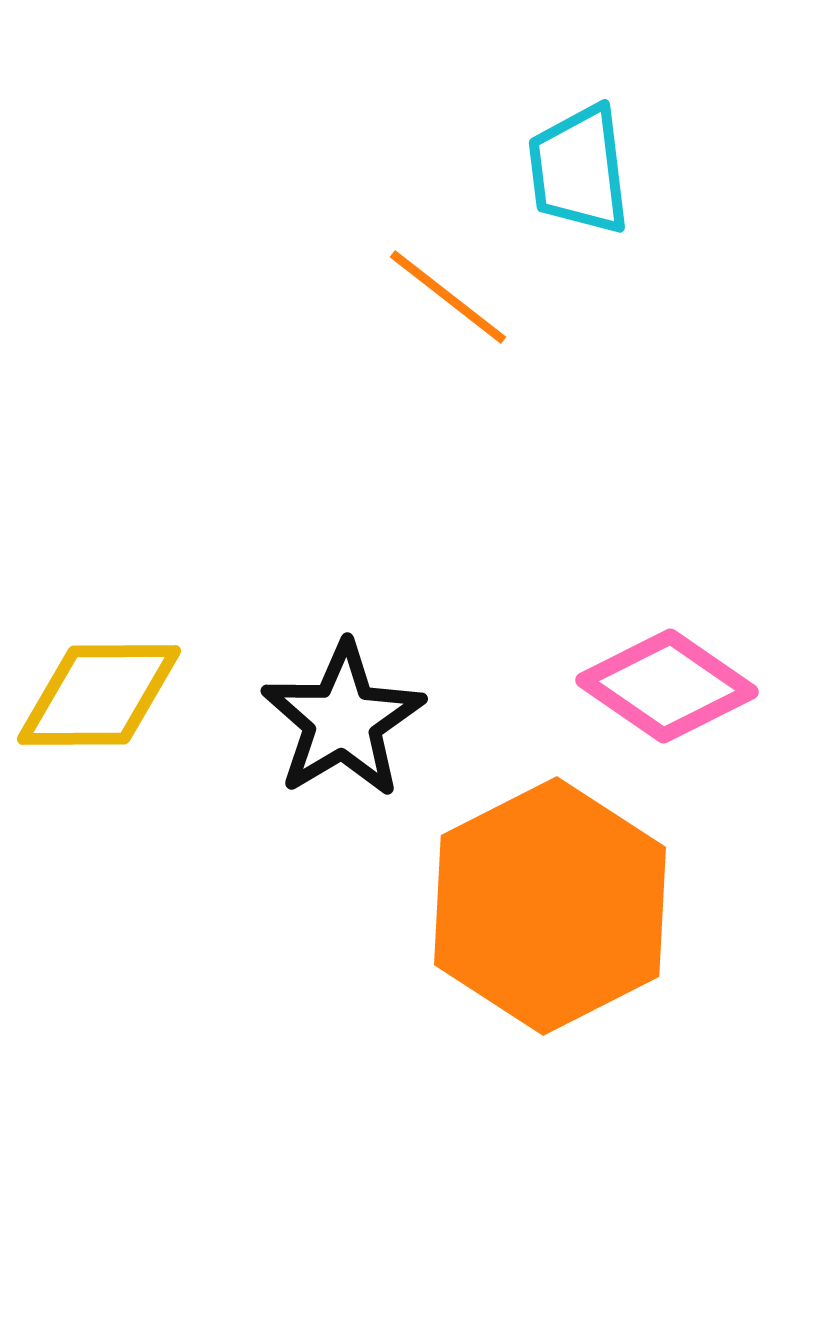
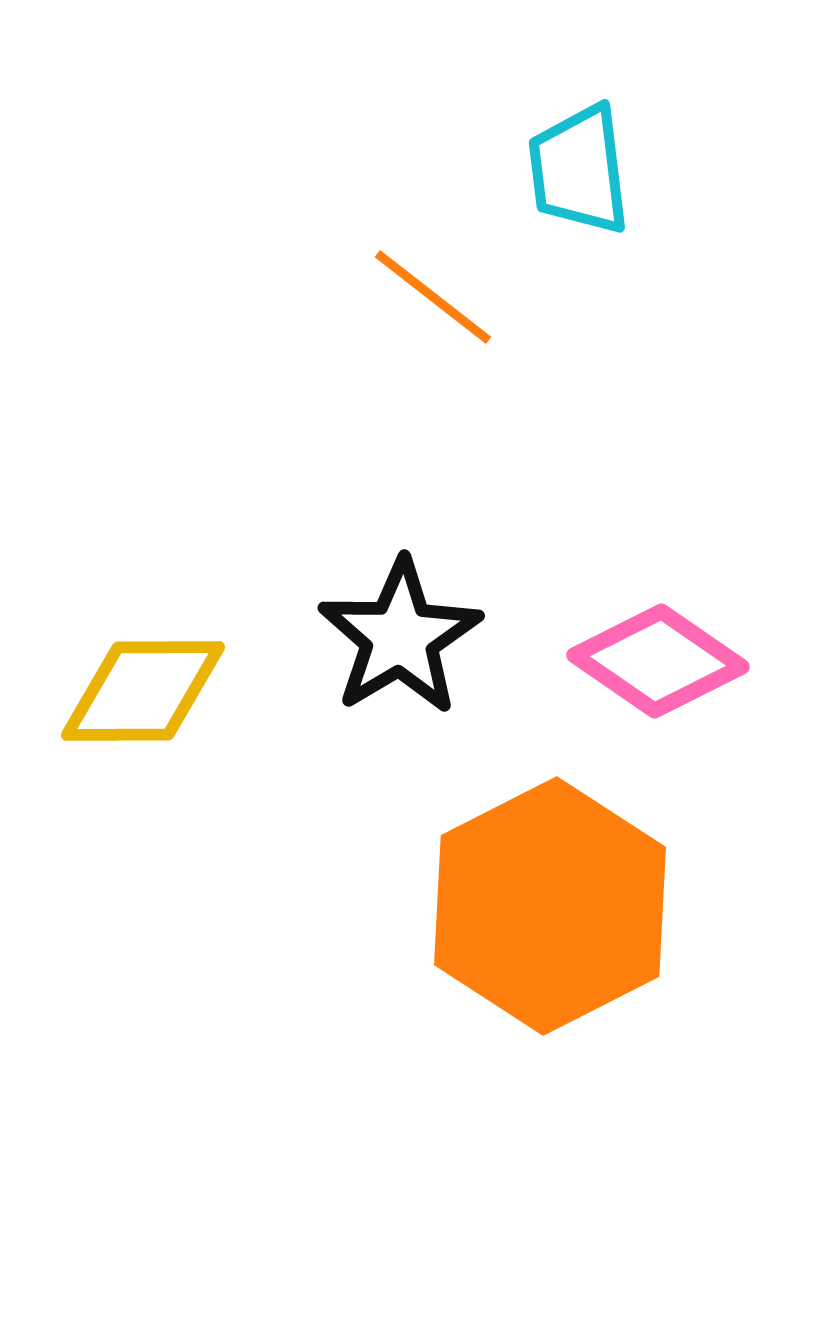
orange line: moved 15 px left
pink diamond: moved 9 px left, 25 px up
yellow diamond: moved 44 px right, 4 px up
black star: moved 57 px right, 83 px up
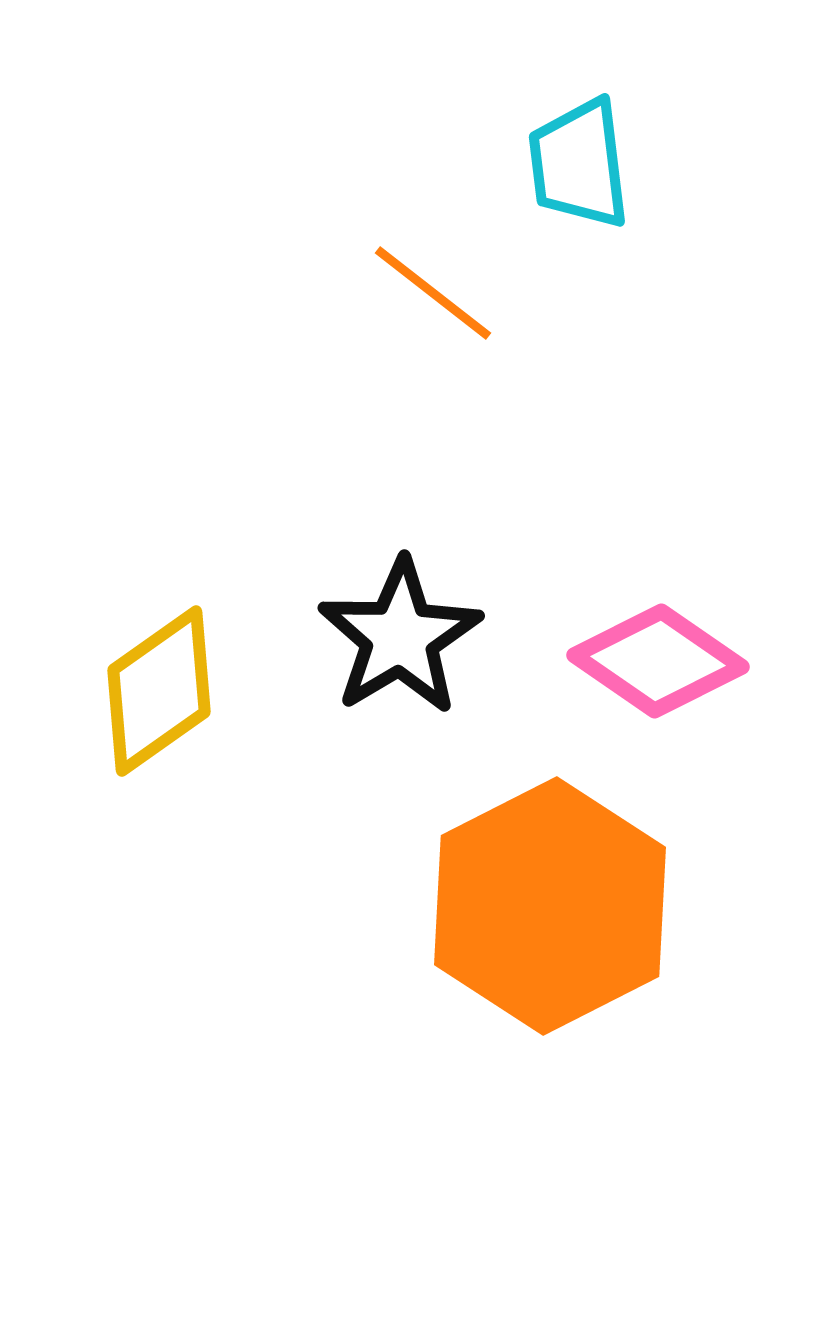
cyan trapezoid: moved 6 px up
orange line: moved 4 px up
yellow diamond: moved 16 px right; rotated 35 degrees counterclockwise
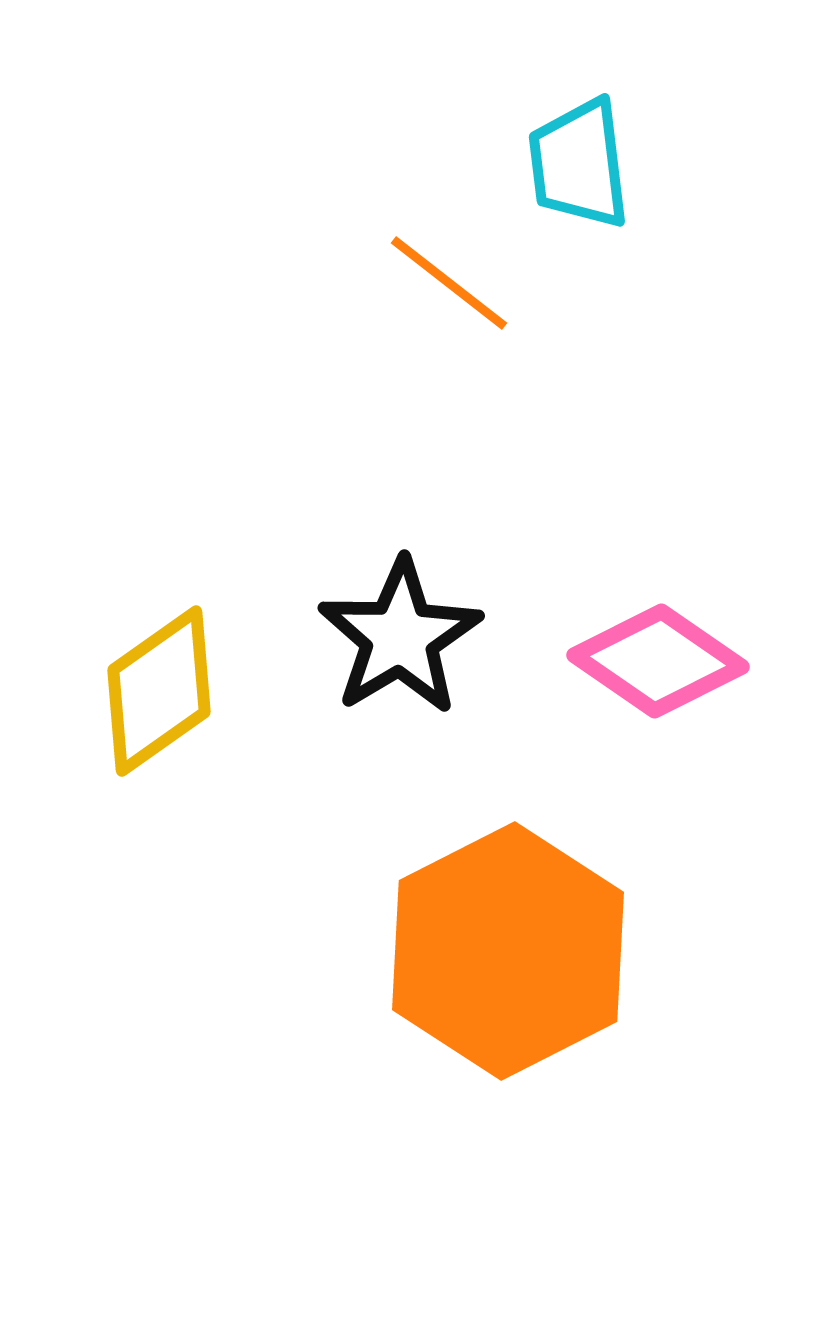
orange line: moved 16 px right, 10 px up
orange hexagon: moved 42 px left, 45 px down
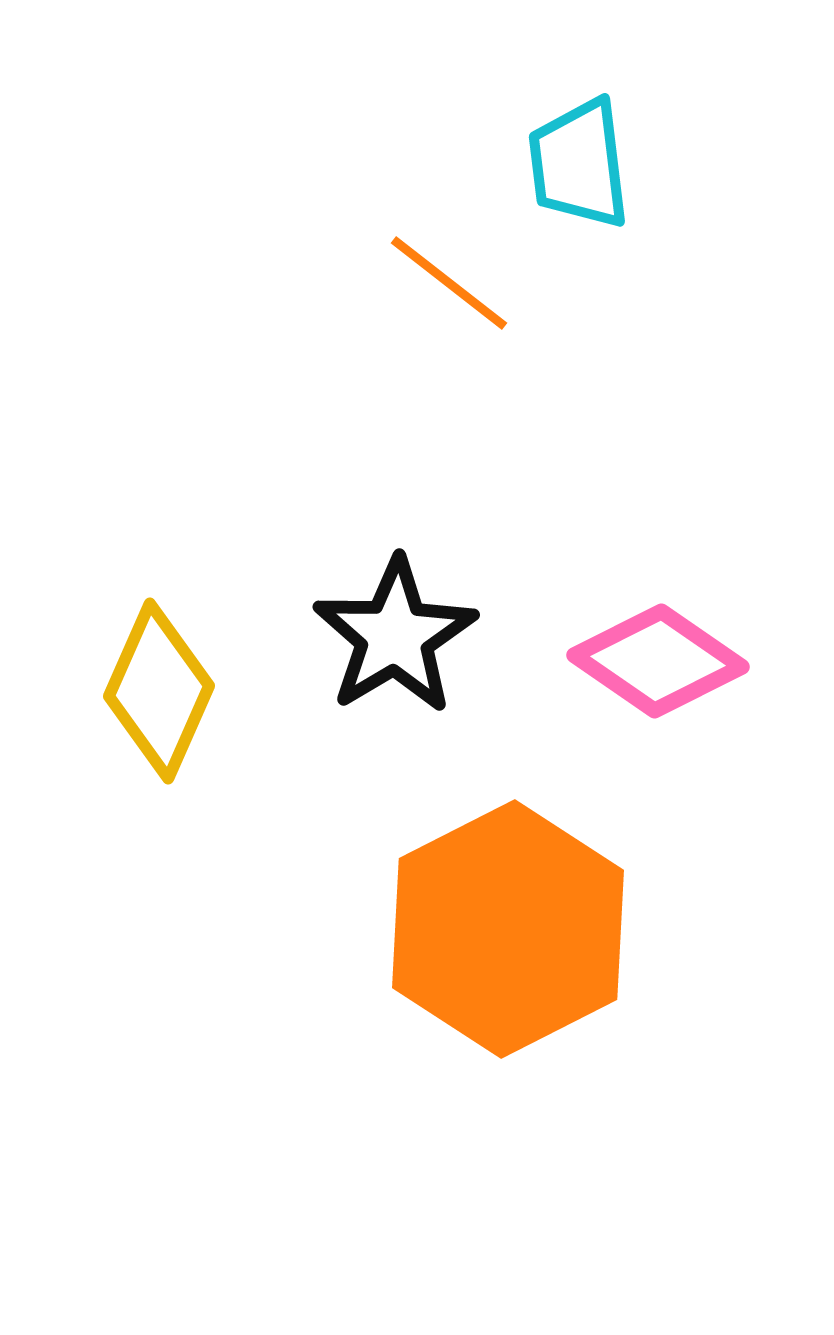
black star: moved 5 px left, 1 px up
yellow diamond: rotated 31 degrees counterclockwise
orange hexagon: moved 22 px up
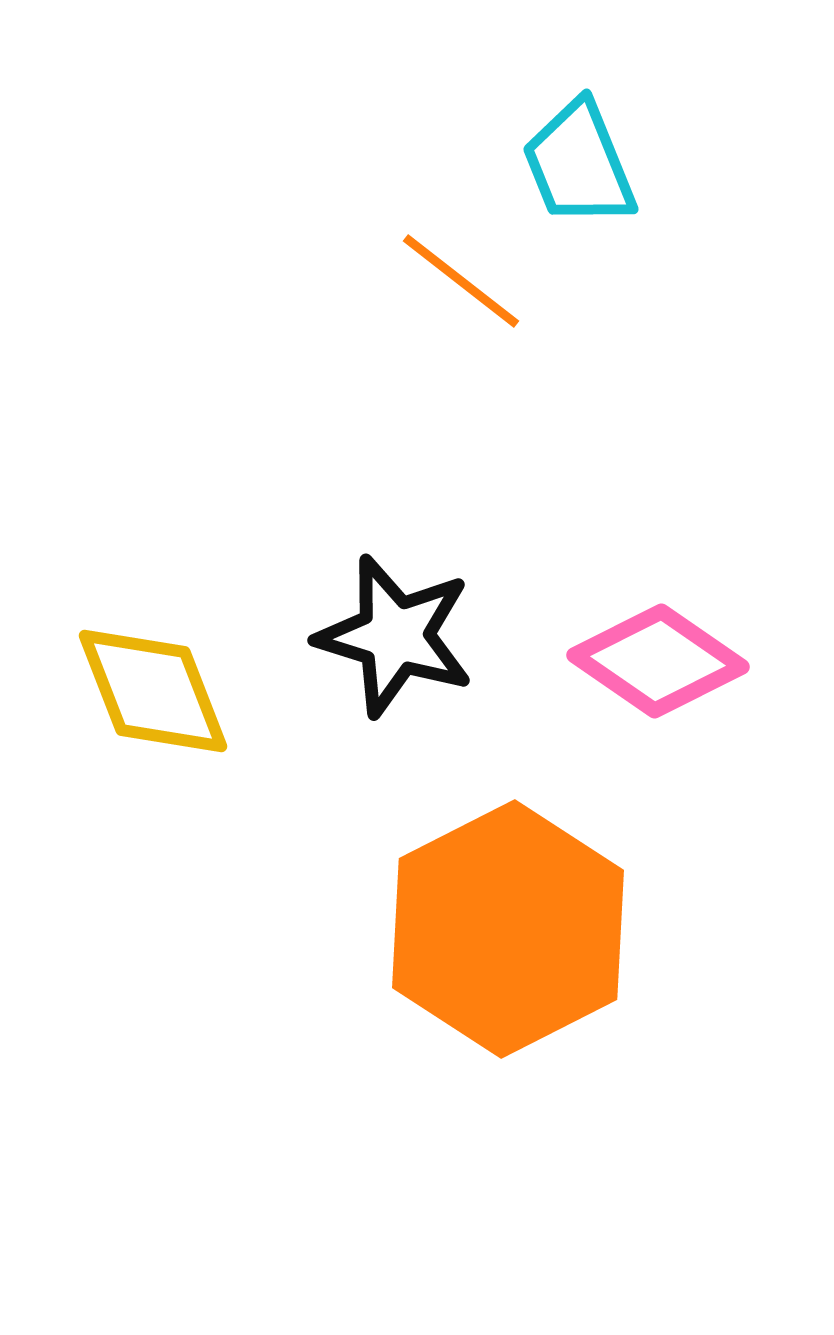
cyan trapezoid: rotated 15 degrees counterclockwise
orange line: moved 12 px right, 2 px up
black star: rotated 24 degrees counterclockwise
yellow diamond: moved 6 px left; rotated 45 degrees counterclockwise
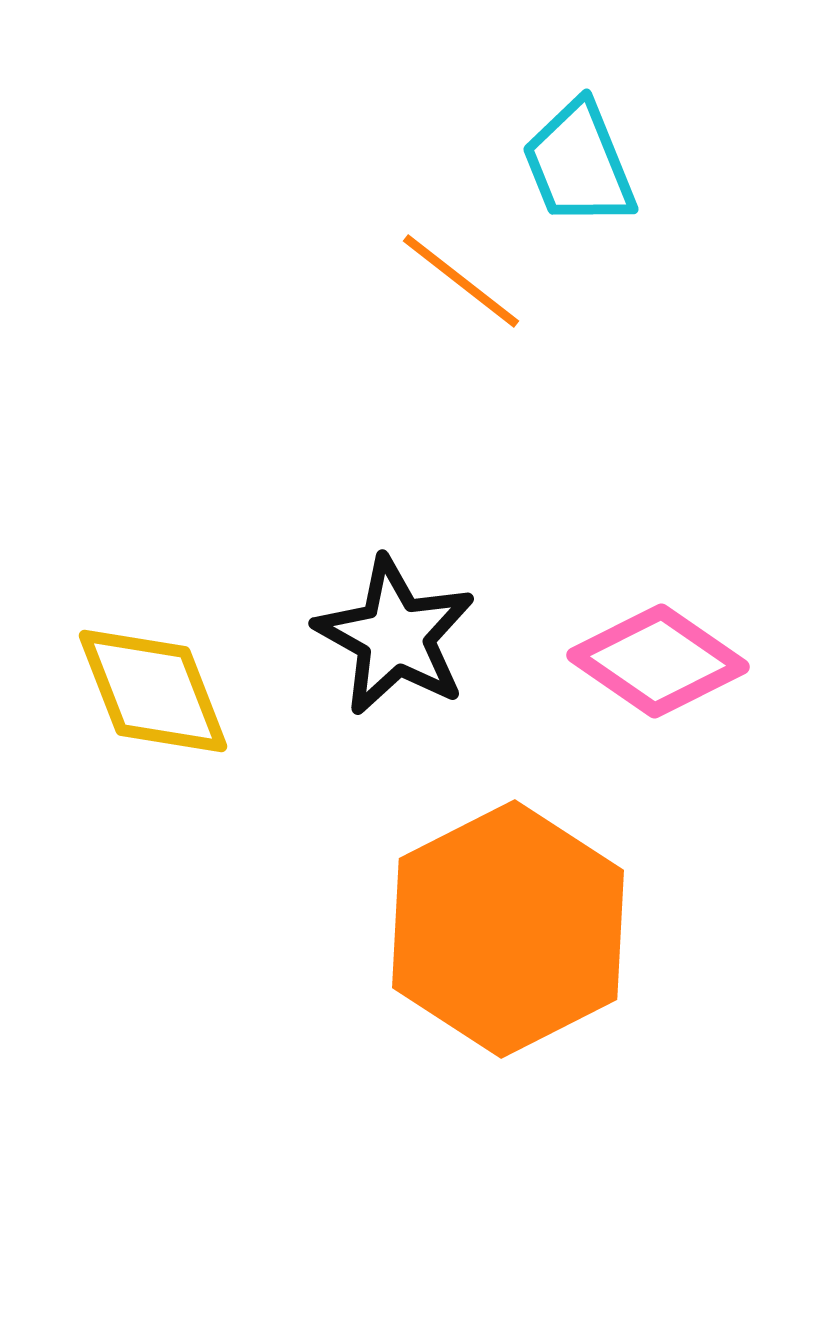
black star: rotated 12 degrees clockwise
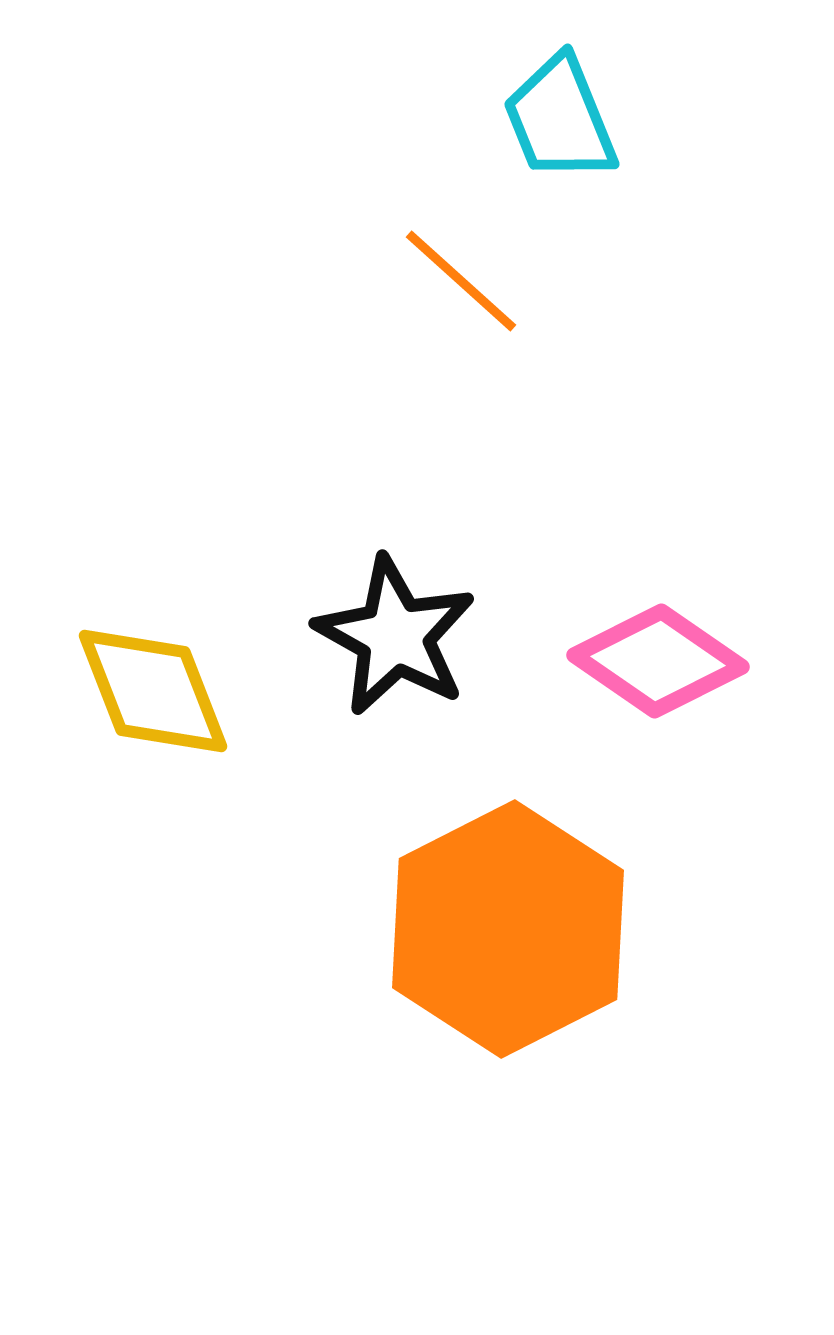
cyan trapezoid: moved 19 px left, 45 px up
orange line: rotated 4 degrees clockwise
